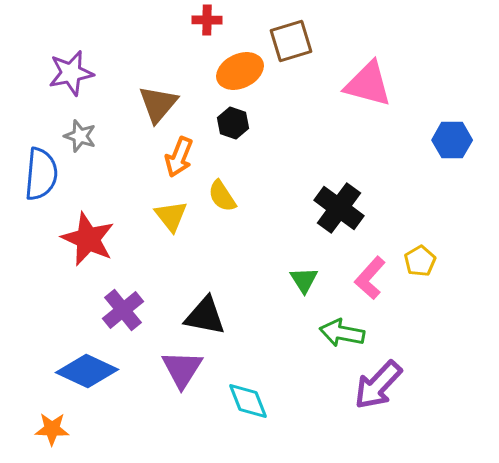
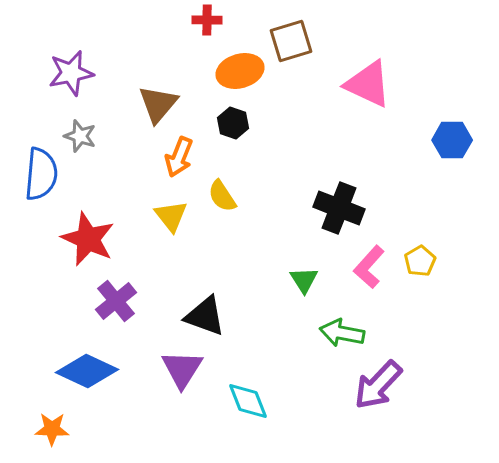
orange ellipse: rotated 9 degrees clockwise
pink triangle: rotated 10 degrees clockwise
black cross: rotated 15 degrees counterclockwise
pink L-shape: moved 1 px left, 11 px up
purple cross: moved 7 px left, 9 px up
black triangle: rotated 9 degrees clockwise
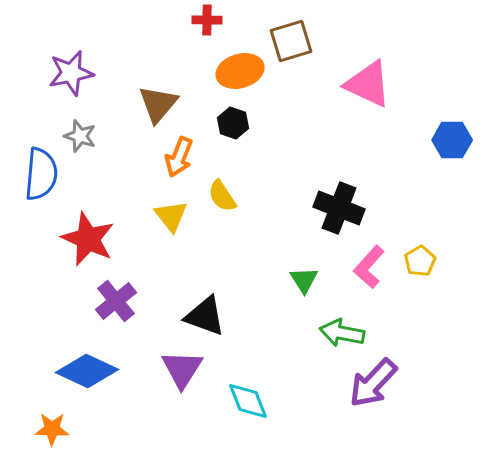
purple arrow: moved 5 px left, 2 px up
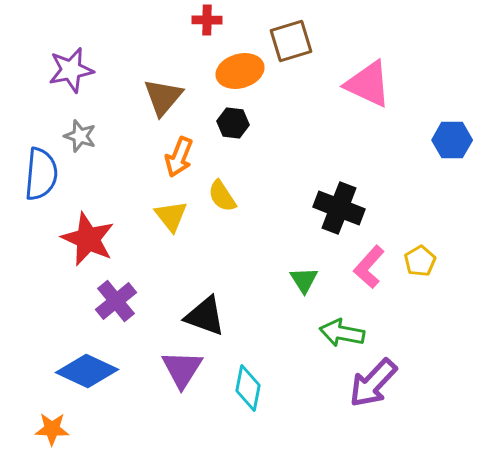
purple star: moved 3 px up
brown triangle: moved 5 px right, 7 px up
black hexagon: rotated 12 degrees counterclockwise
cyan diamond: moved 13 px up; rotated 33 degrees clockwise
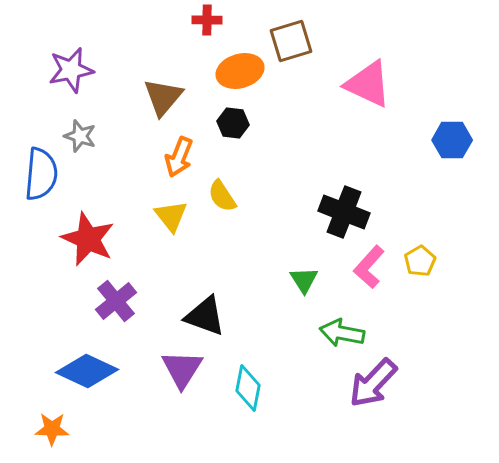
black cross: moved 5 px right, 4 px down
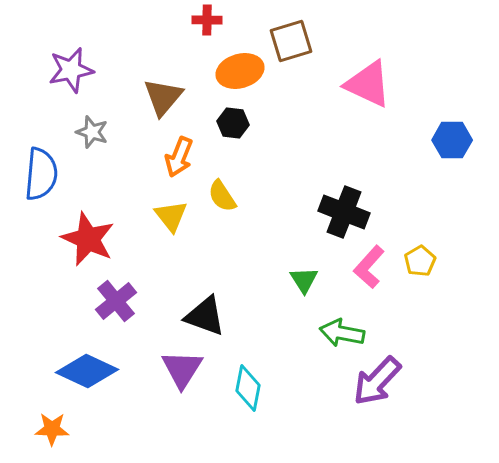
gray star: moved 12 px right, 4 px up
purple arrow: moved 4 px right, 2 px up
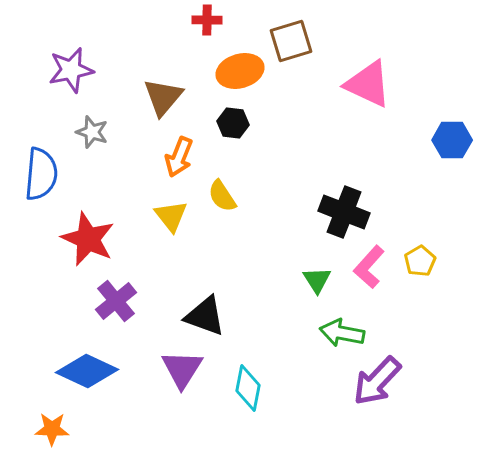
green triangle: moved 13 px right
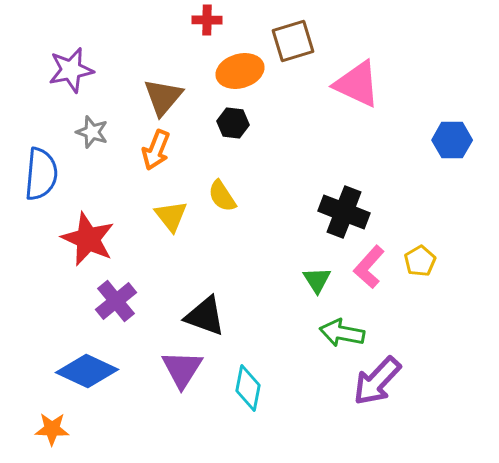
brown square: moved 2 px right
pink triangle: moved 11 px left
orange arrow: moved 23 px left, 7 px up
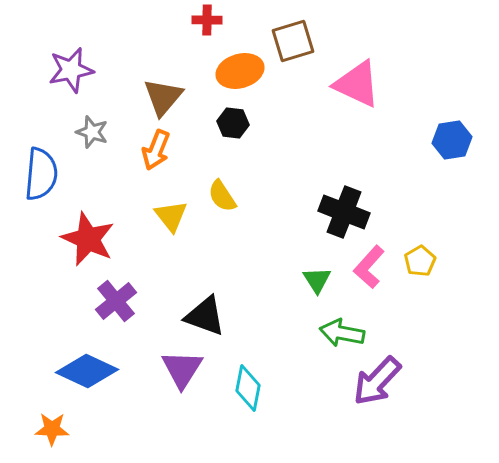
blue hexagon: rotated 9 degrees counterclockwise
